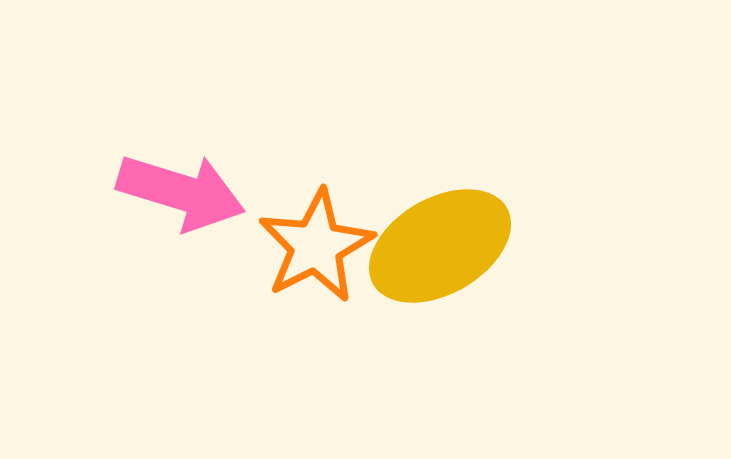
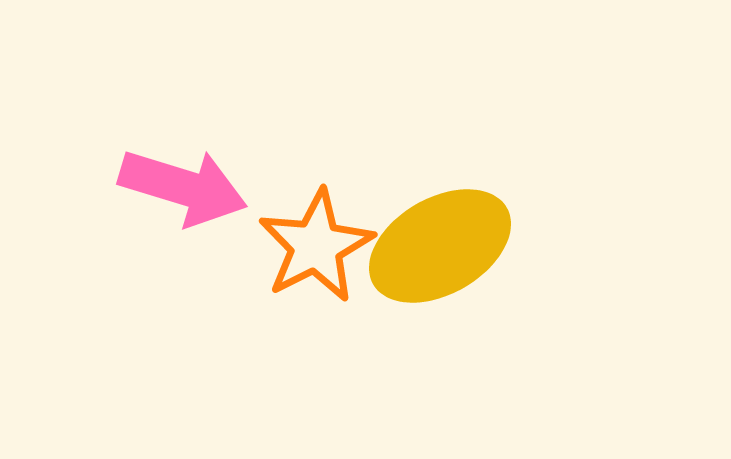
pink arrow: moved 2 px right, 5 px up
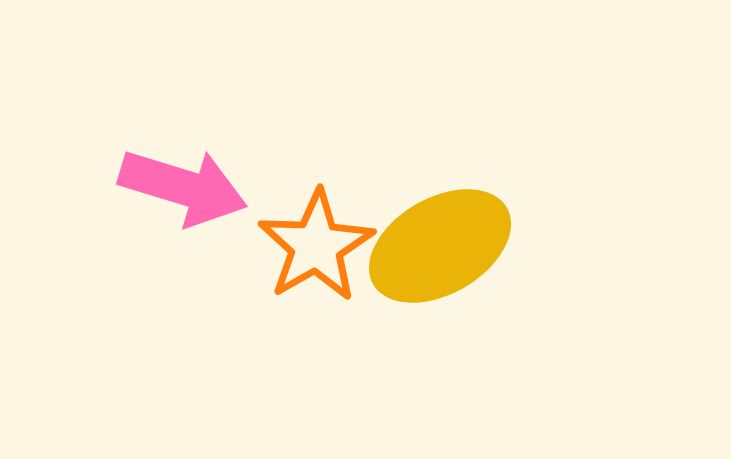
orange star: rotated 3 degrees counterclockwise
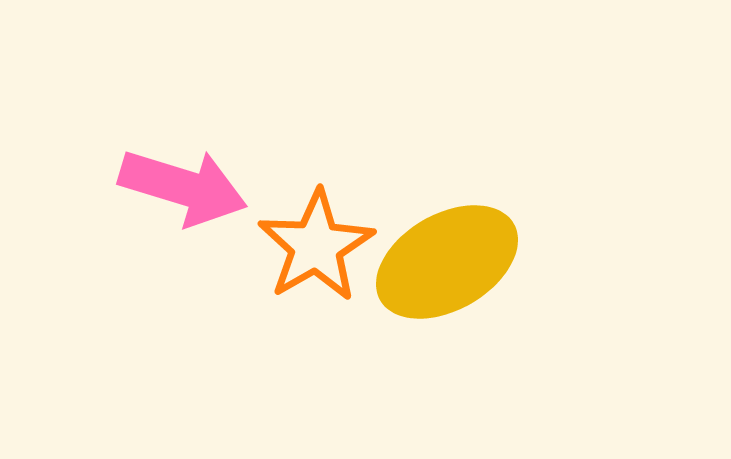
yellow ellipse: moved 7 px right, 16 px down
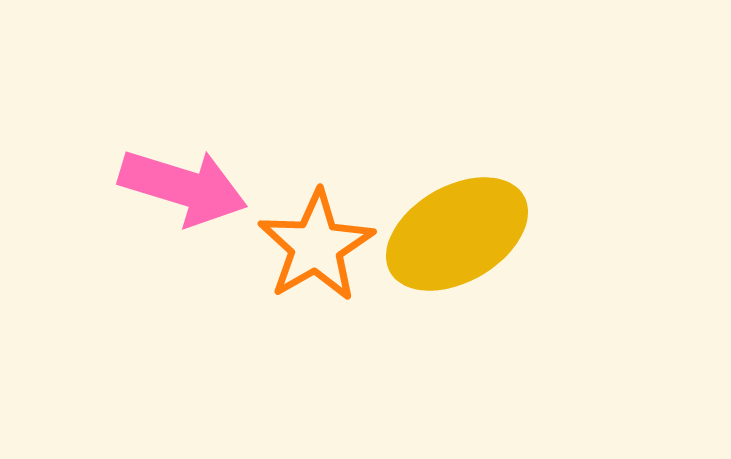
yellow ellipse: moved 10 px right, 28 px up
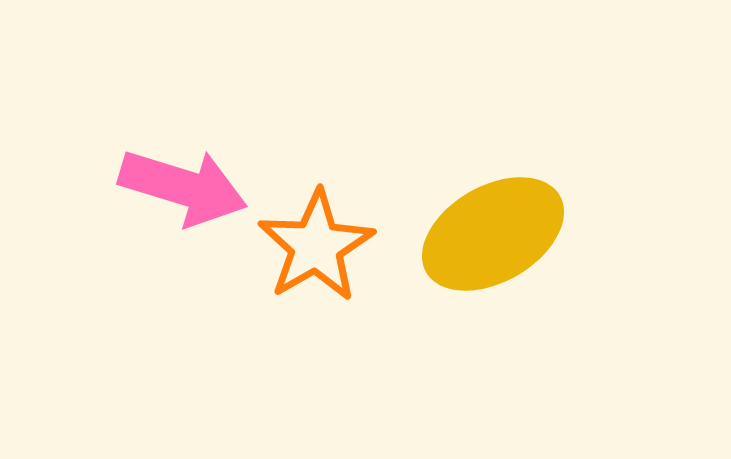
yellow ellipse: moved 36 px right
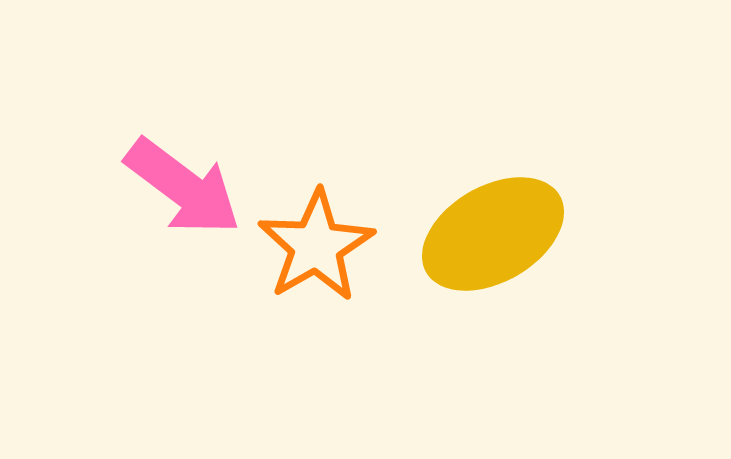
pink arrow: rotated 20 degrees clockwise
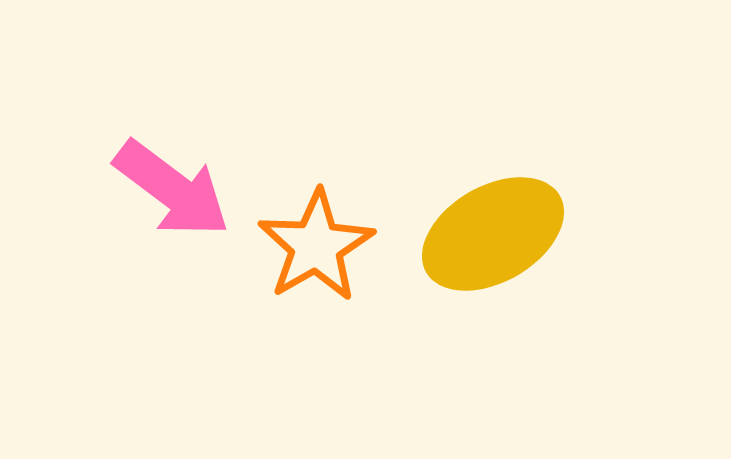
pink arrow: moved 11 px left, 2 px down
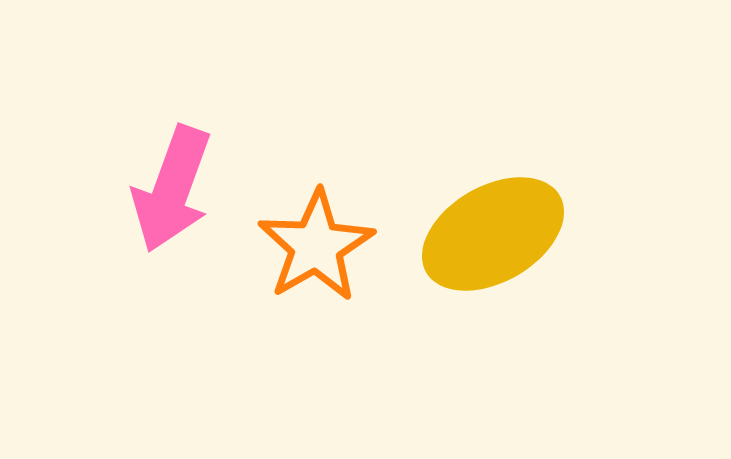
pink arrow: rotated 73 degrees clockwise
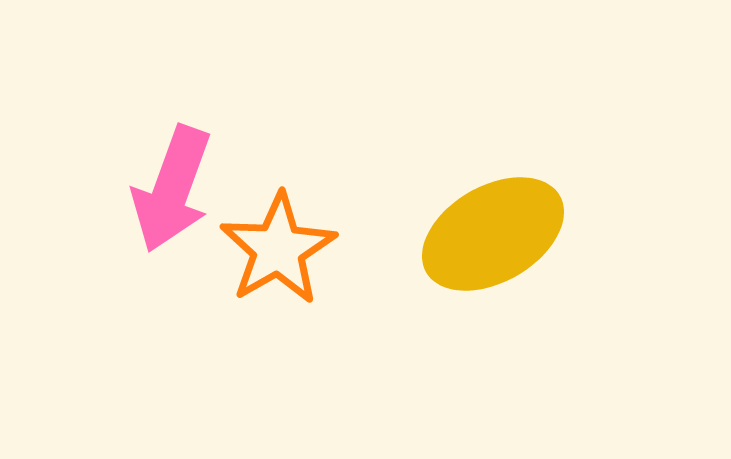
orange star: moved 38 px left, 3 px down
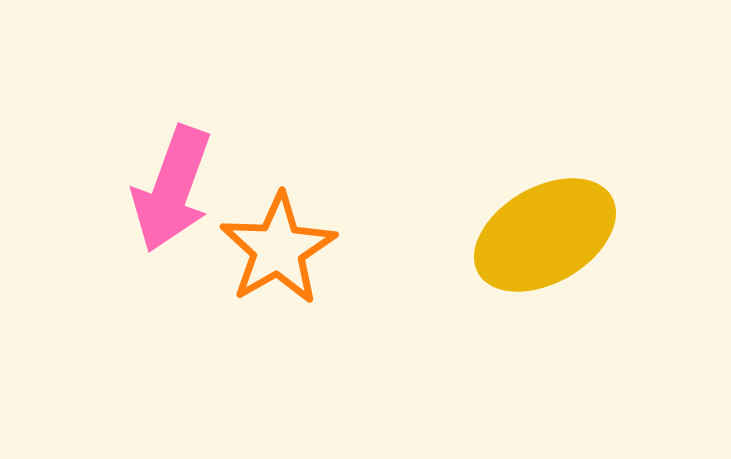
yellow ellipse: moved 52 px right, 1 px down
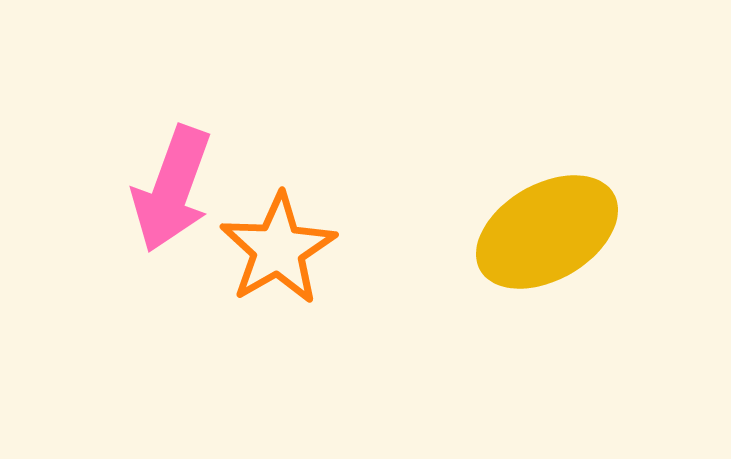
yellow ellipse: moved 2 px right, 3 px up
